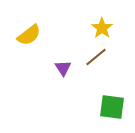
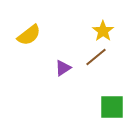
yellow star: moved 1 px right, 3 px down
purple triangle: rotated 30 degrees clockwise
green square: rotated 8 degrees counterclockwise
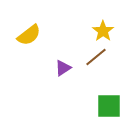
green square: moved 3 px left, 1 px up
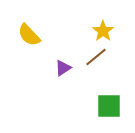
yellow semicircle: rotated 85 degrees clockwise
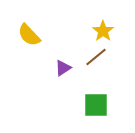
green square: moved 13 px left, 1 px up
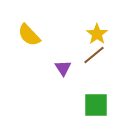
yellow star: moved 6 px left, 3 px down
brown line: moved 2 px left, 2 px up
purple triangle: rotated 30 degrees counterclockwise
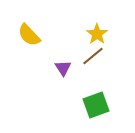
brown line: moved 1 px left, 1 px down
green square: rotated 20 degrees counterclockwise
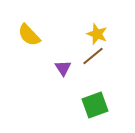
yellow star: rotated 15 degrees counterclockwise
green square: moved 1 px left
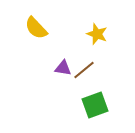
yellow semicircle: moved 7 px right, 7 px up
brown line: moved 9 px left, 14 px down
purple triangle: rotated 48 degrees counterclockwise
